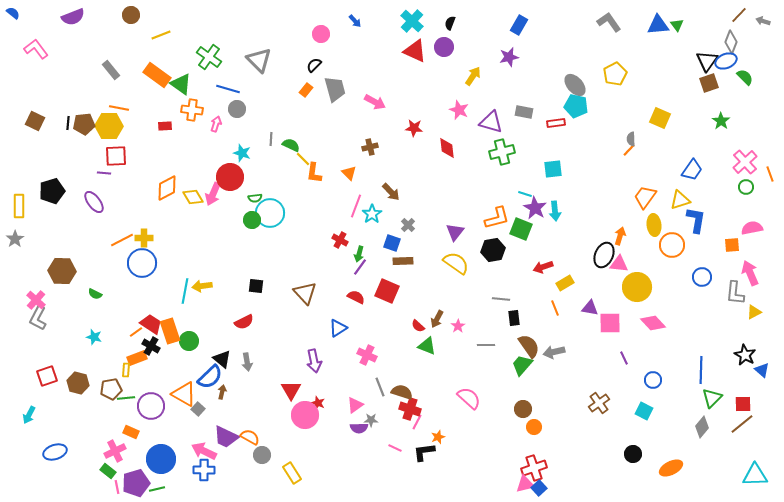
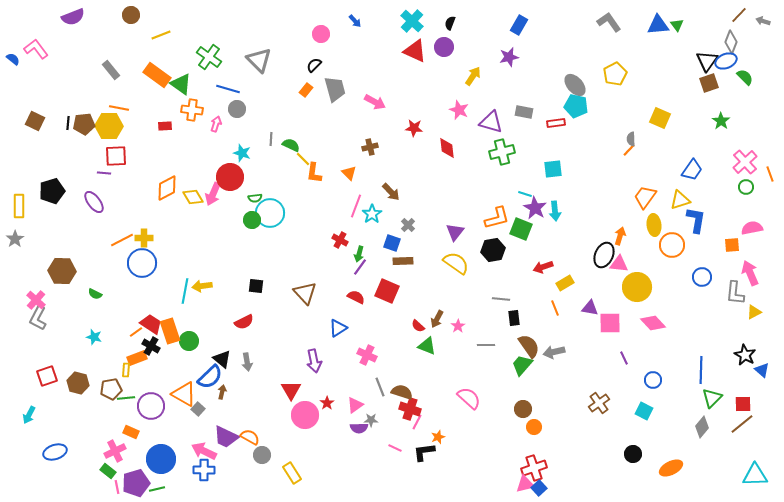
blue semicircle at (13, 13): moved 46 px down
red star at (318, 403): moved 9 px right; rotated 16 degrees clockwise
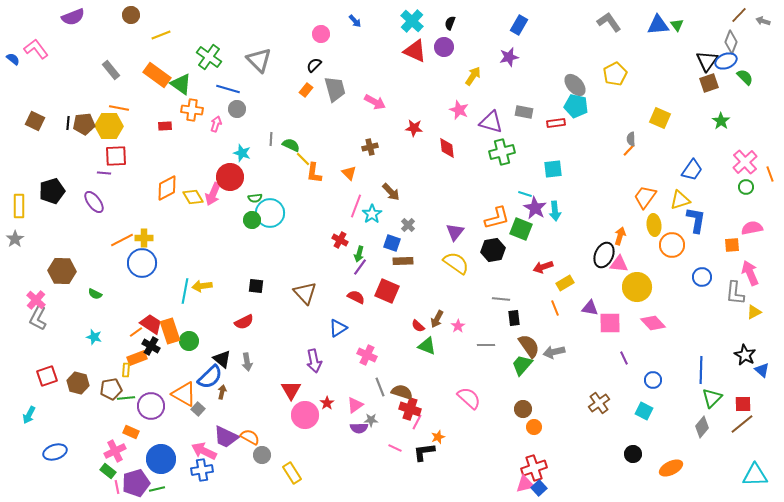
blue cross at (204, 470): moved 2 px left; rotated 10 degrees counterclockwise
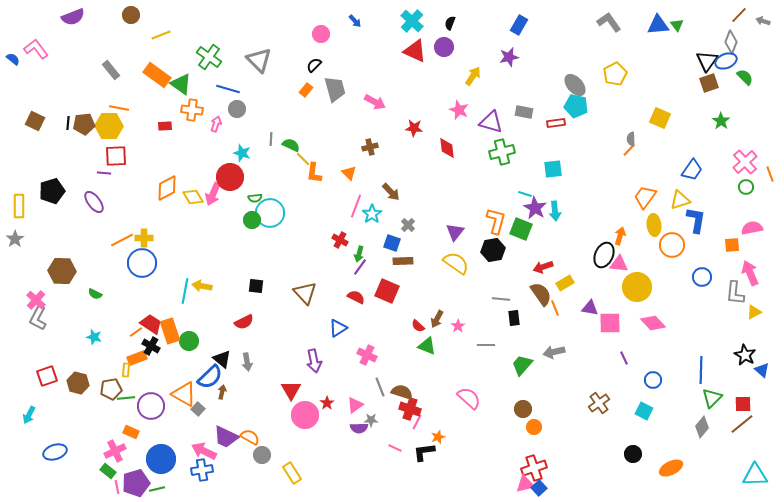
orange L-shape at (497, 218): moved 1 px left, 3 px down; rotated 60 degrees counterclockwise
yellow arrow at (202, 286): rotated 18 degrees clockwise
brown semicircle at (529, 346): moved 12 px right, 52 px up
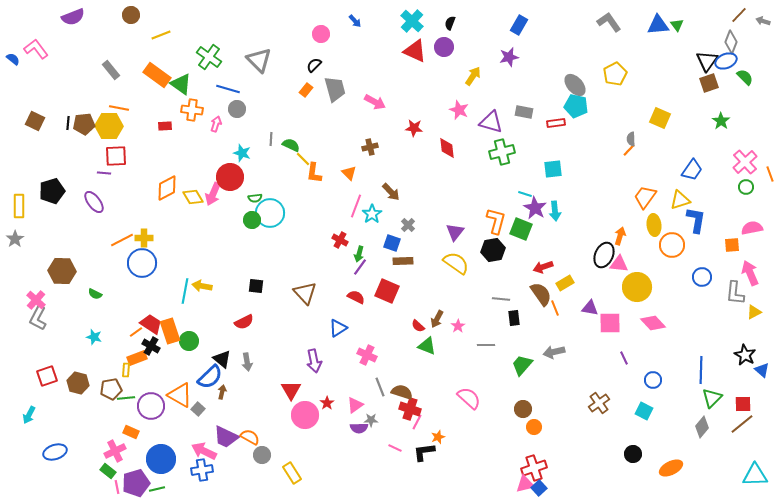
orange triangle at (184, 394): moved 4 px left, 1 px down
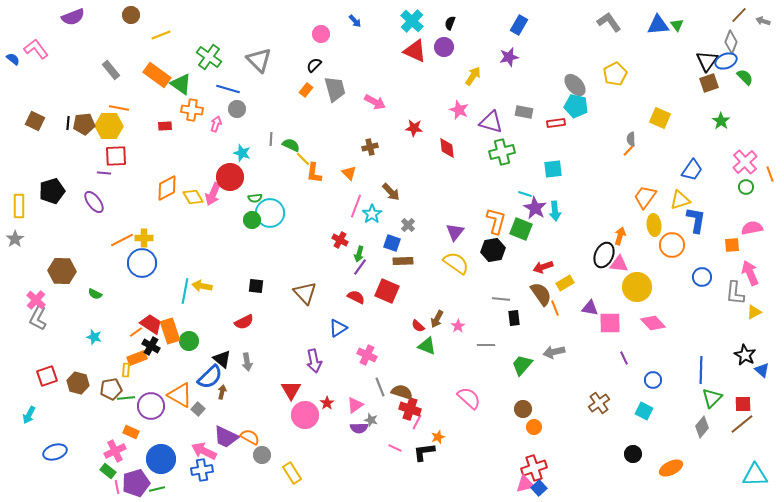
gray star at (371, 420): rotated 16 degrees clockwise
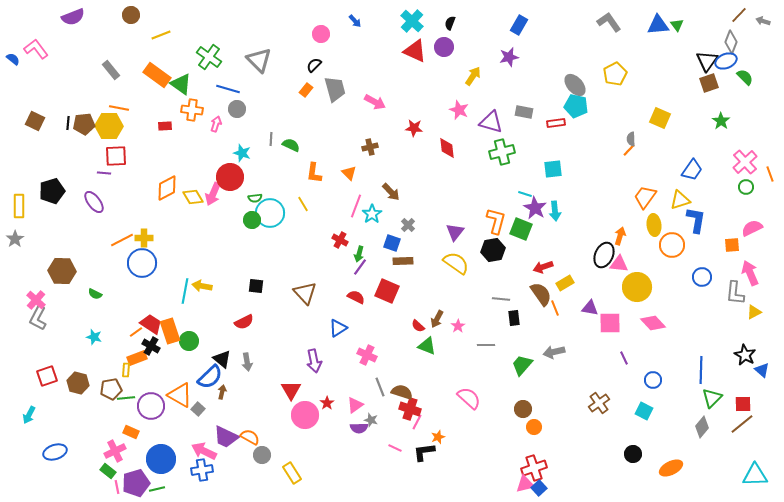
yellow line at (303, 159): moved 45 px down; rotated 14 degrees clockwise
pink semicircle at (752, 228): rotated 15 degrees counterclockwise
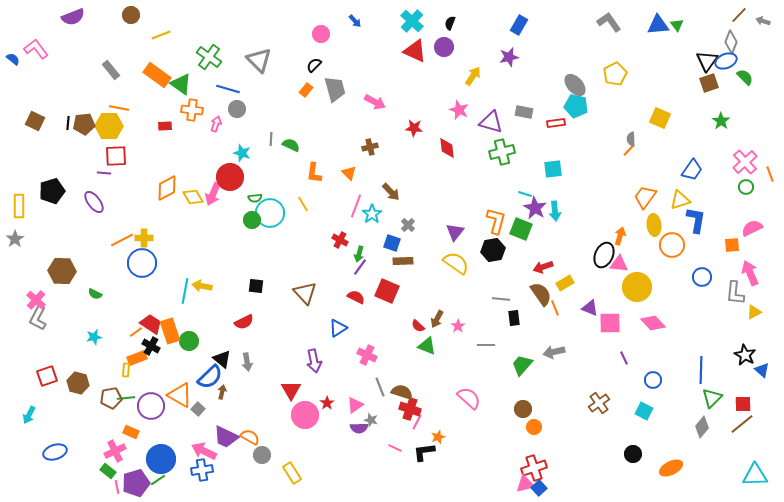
purple triangle at (590, 308): rotated 12 degrees clockwise
cyan star at (94, 337): rotated 28 degrees counterclockwise
brown pentagon at (111, 389): moved 9 px down
green line at (157, 489): moved 1 px right, 9 px up; rotated 21 degrees counterclockwise
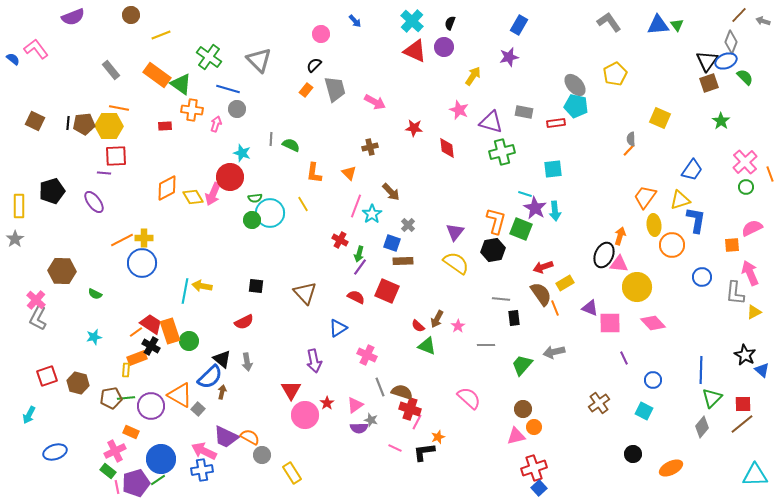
pink triangle at (525, 484): moved 9 px left, 48 px up
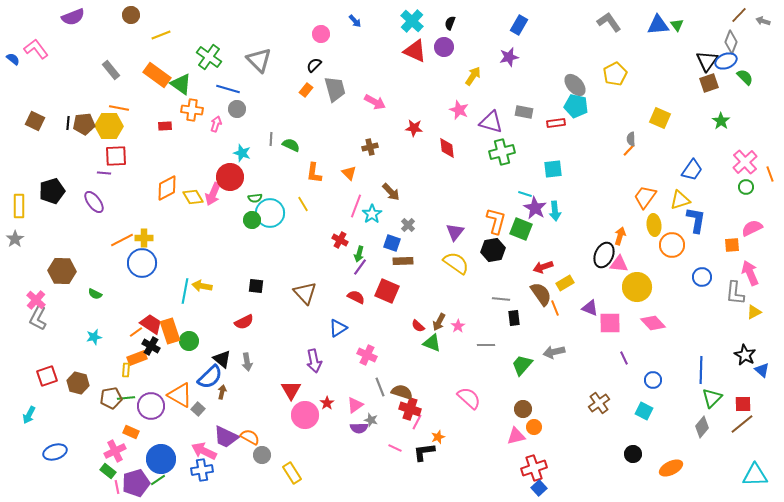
brown arrow at (437, 319): moved 2 px right, 3 px down
green triangle at (427, 346): moved 5 px right, 3 px up
